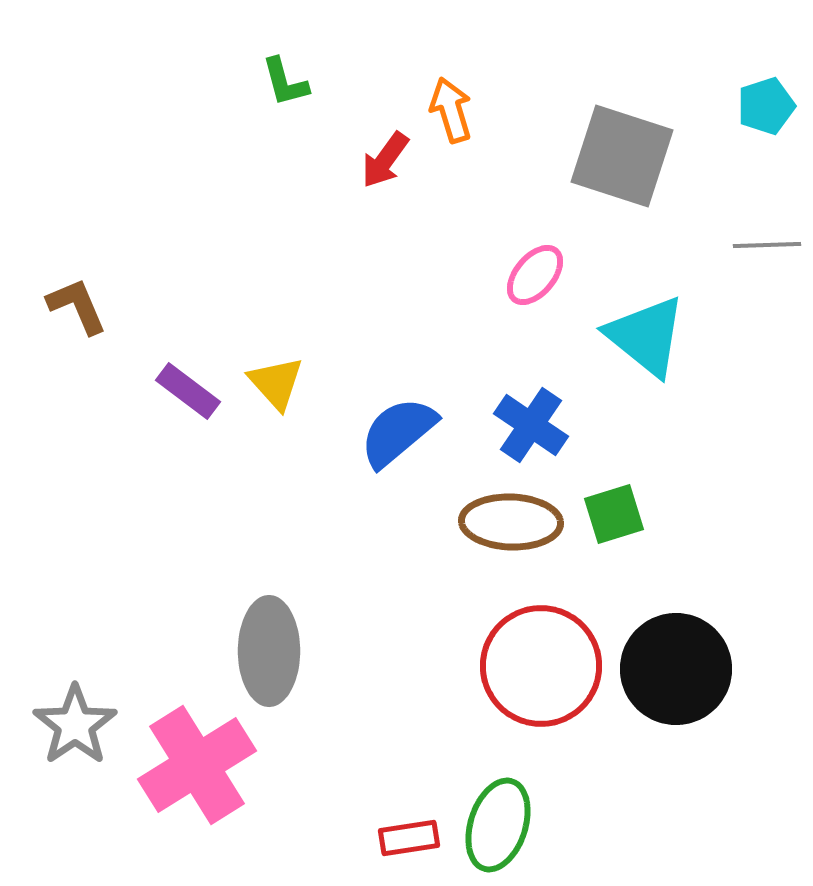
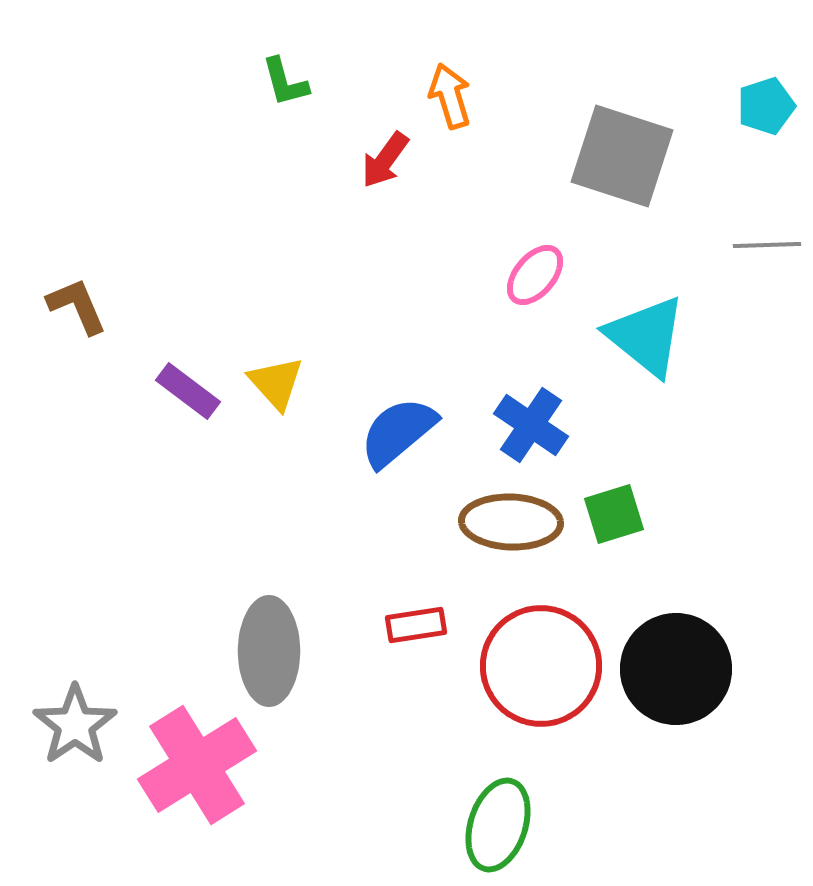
orange arrow: moved 1 px left, 14 px up
red rectangle: moved 7 px right, 213 px up
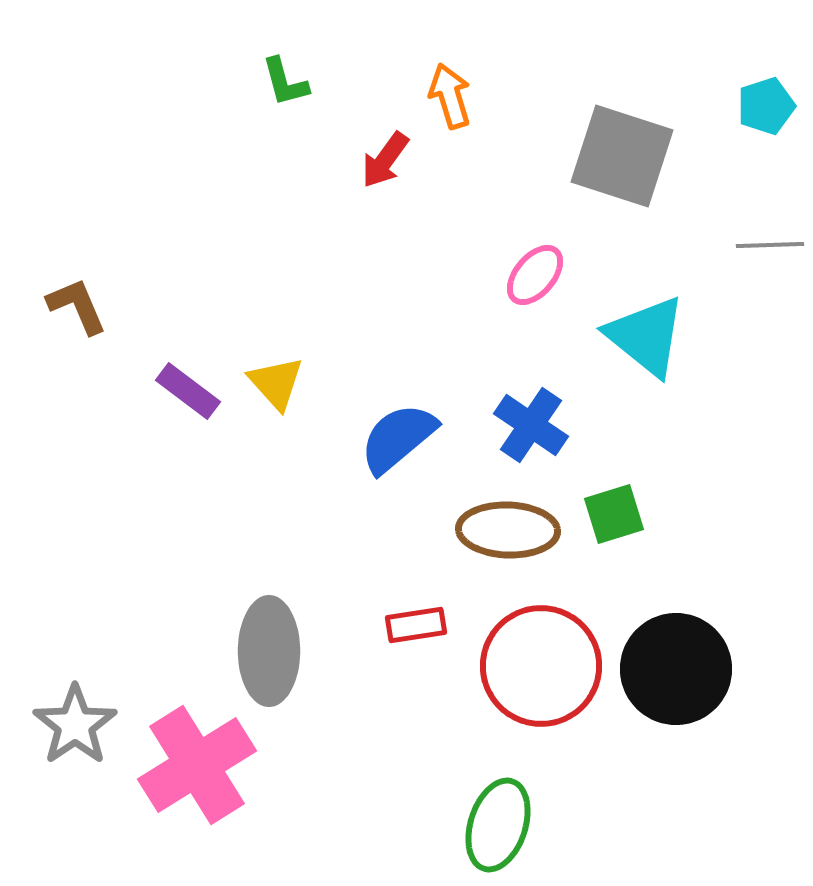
gray line: moved 3 px right
blue semicircle: moved 6 px down
brown ellipse: moved 3 px left, 8 px down
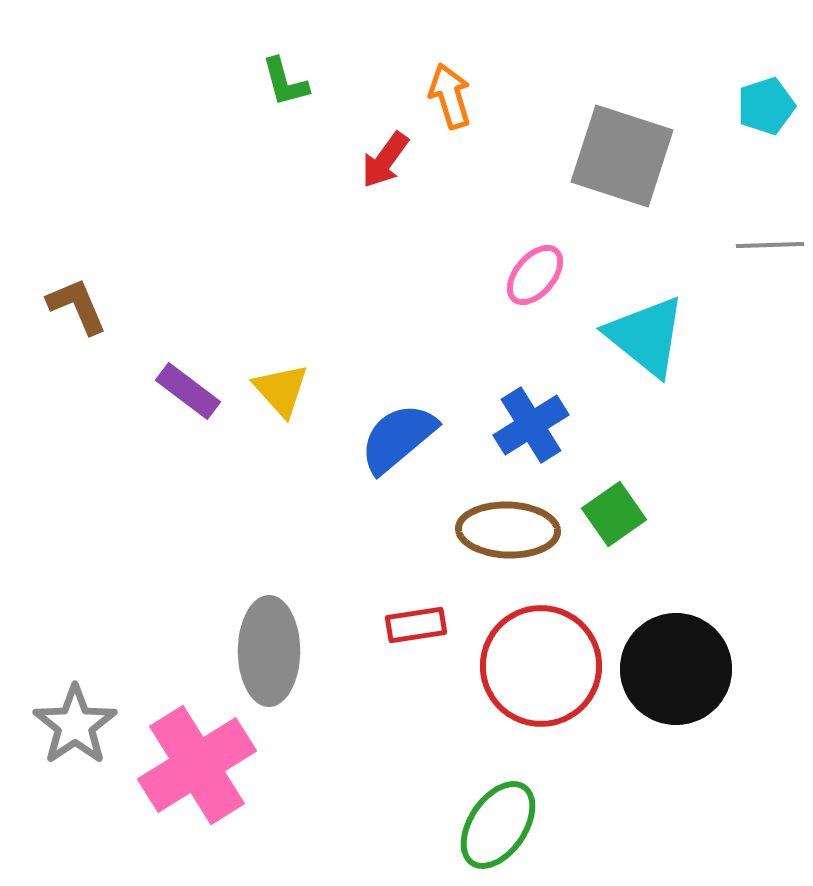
yellow triangle: moved 5 px right, 7 px down
blue cross: rotated 24 degrees clockwise
green square: rotated 18 degrees counterclockwise
green ellipse: rotated 16 degrees clockwise
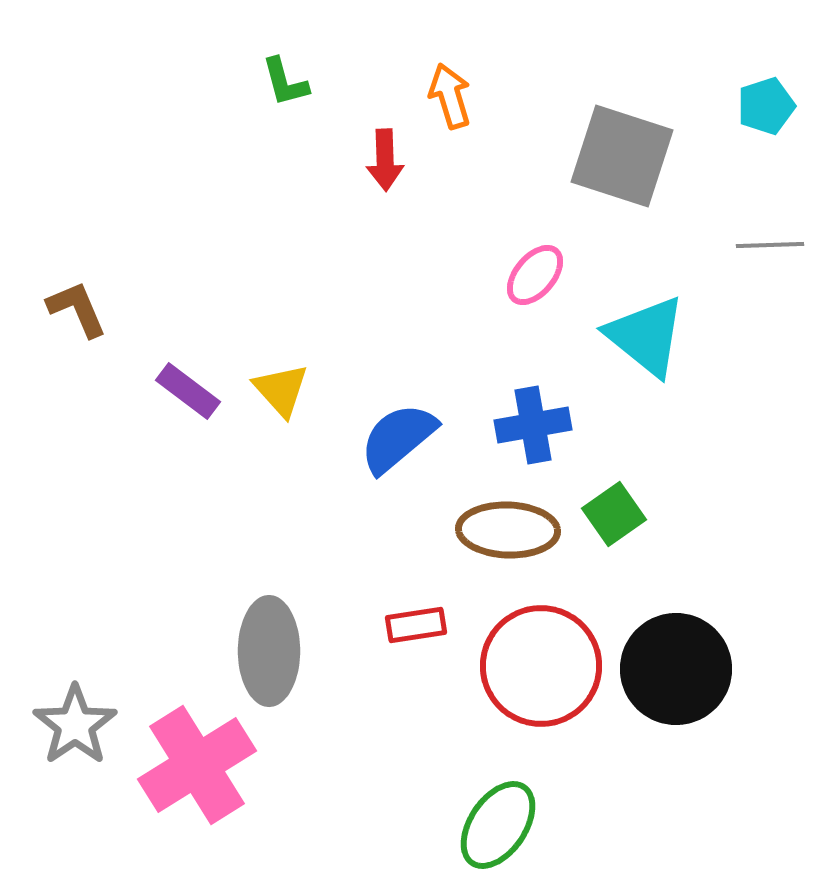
red arrow: rotated 38 degrees counterclockwise
brown L-shape: moved 3 px down
blue cross: moved 2 px right; rotated 22 degrees clockwise
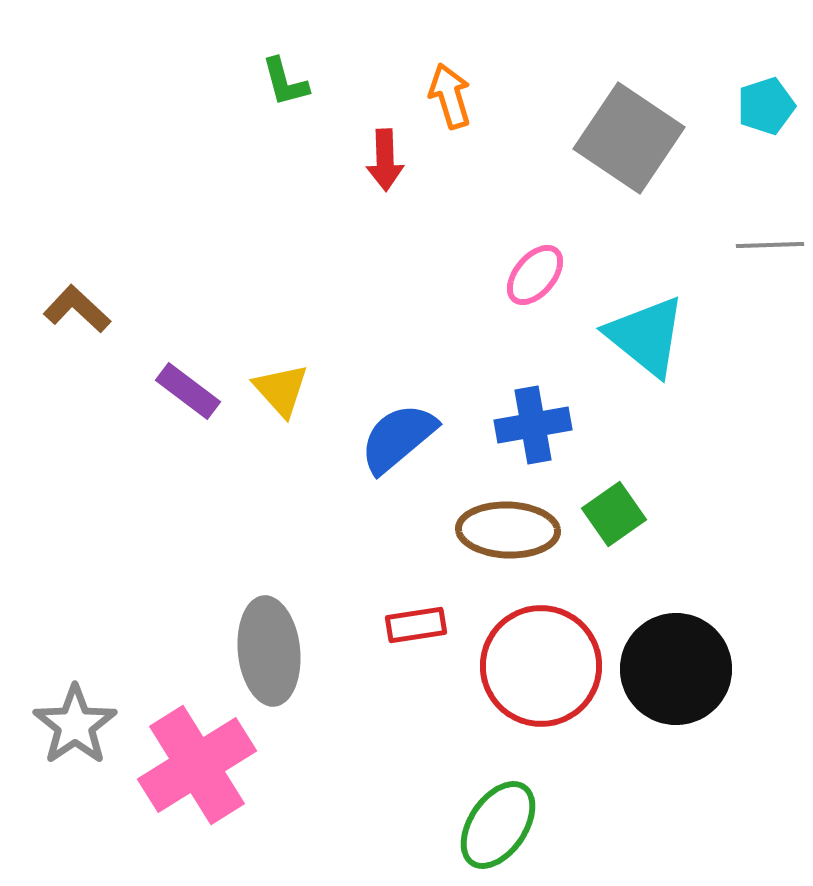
gray square: moved 7 px right, 18 px up; rotated 16 degrees clockwise
brown L-shape: rotated 24 degrees counterclockwise
gray ellipse: rotated 6 degrees counterclockwise
